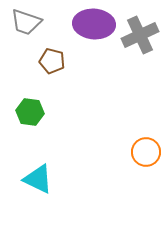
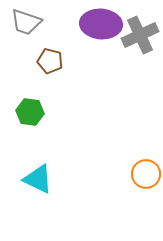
purple ellipse: moved 7 px right
brown pentagon: moved 2 px left
orange circle: moved 22 px down
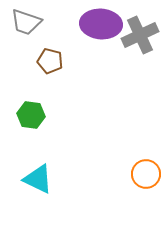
green hexagon: moved 1 px right, 3 px down
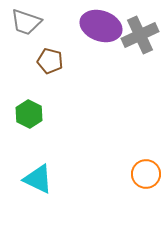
purple ellipse: moved 2 px down; rotated 15 degrees clockwise
green hexagon: moved 2 px left, 1 px up; rotated 20 degrees clockwise
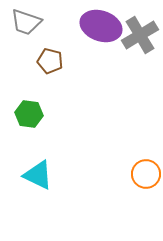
gray cross: rotated 6 degrees counterclockwise
green hexagon: rotated 20 degrees counterclockwise
cyan triangle: moved 4 px up
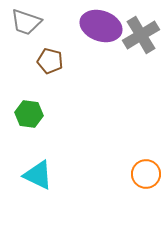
gray cross: moved 1 px right
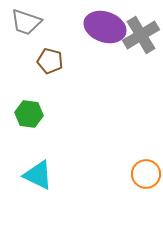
purple ellipse: moved 4 px right, 1 px down
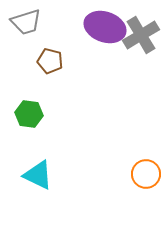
gray trapezoid: rotated 36 degrees counterclockwise
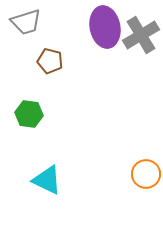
purple ellipse: rotated 60 degrees clockwise
cyan triangle: moved 9 px right, 5 px down
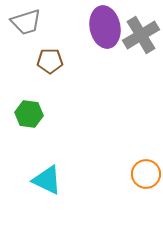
brown pentagon: rotated 15 degrees counterclockwise
